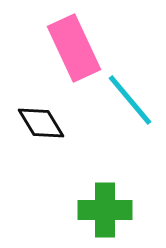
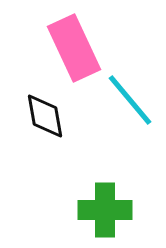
black diamond: moved 4 px right, 7 px up; rotated 21 degrees clockwise
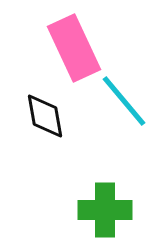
cyan line: moved 6 px left, 1 px down
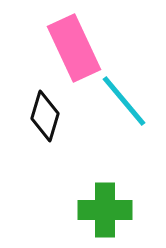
black diamond: rotated 27 degrees clockwise
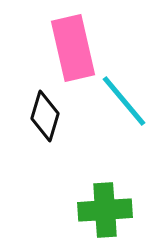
pink rectangle: moved 1 px left; rotated 12 degrees clockwise
green cross: rotated 4 degrees counterclockwise
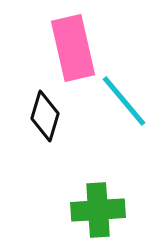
green cross: moved 7 px left
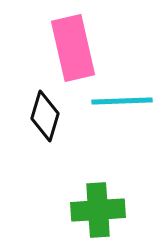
cyan line: moved 2 px left; rotated 52 degrees counterclockwise
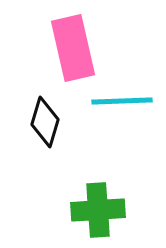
black diamond: moved 6 px down
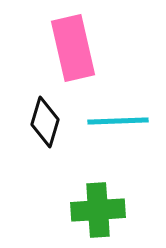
cyan line: moved 4 px left, 20 px down
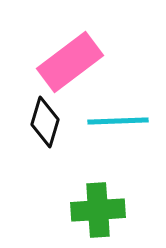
pink rectangle: moved 3 px left, 14 px down; rotated 66 degrees clockwise
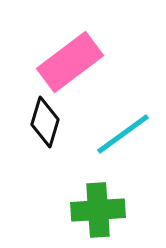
cyan line: moved 5 px right, 13 px down; rotated 34 degrees counterclockwise
